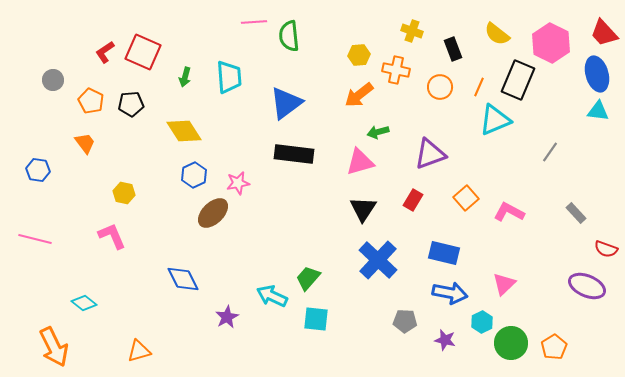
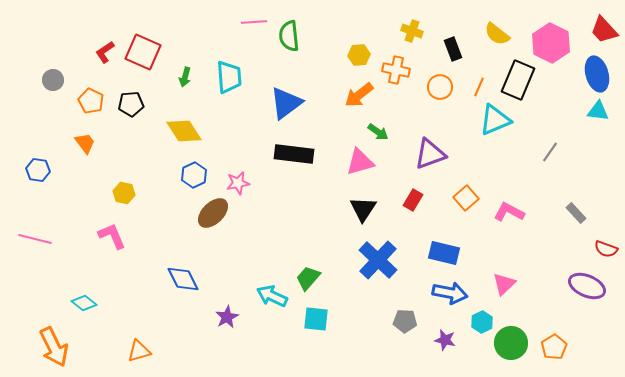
red trapezoid at (604, 33): moved 3 px up
green arrow at (378, 132): rotated 130 degrees counterclockwise
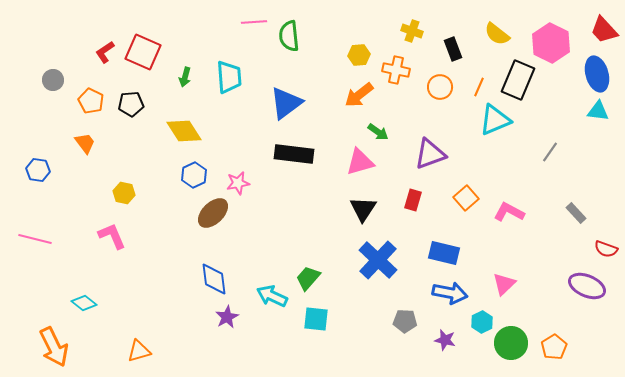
red rectangle at (413, 200): rotated 15 degrees counterclockwise
blue diamond at (183, 279): moved 31 px right; rotated 20 degrees clockwise
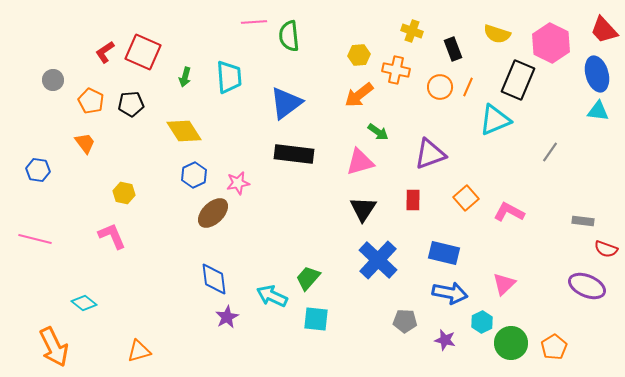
yellow semicircle at (497, 34): rotated 20 degrees counterclockwise
orange line at (479, 87): moved 11 px left
red rectangle at (413, 200): rotated 15 degrees counterclockwise
gray rectangle at (576, 213): moved 7 px right, 8 px down; rotated 40 degrees counterclockwise
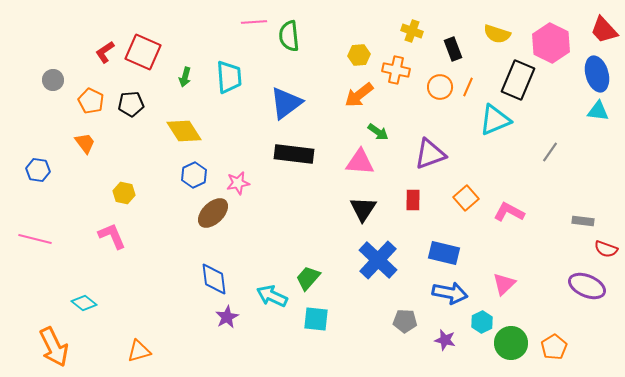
pink triangle at (360, 162): rotated 20 degrees clockwise
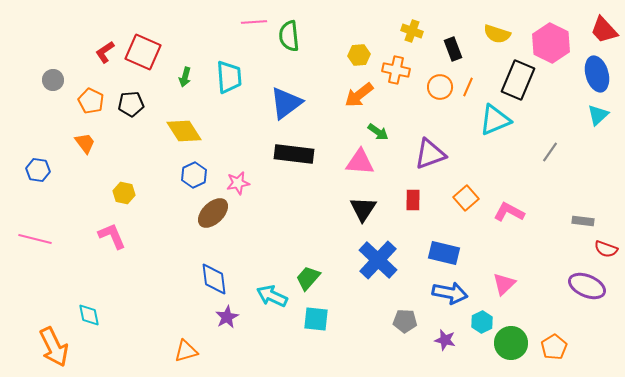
cyan triangle at (598, 111): moved 4 px down; rotated 50 degrees counterclockwise
cyan diamond at (84, 303): moved 5 px right, 12 px down; rotated 40 degrees clockwise
orange triangle at (139, 351): moved 47 px right
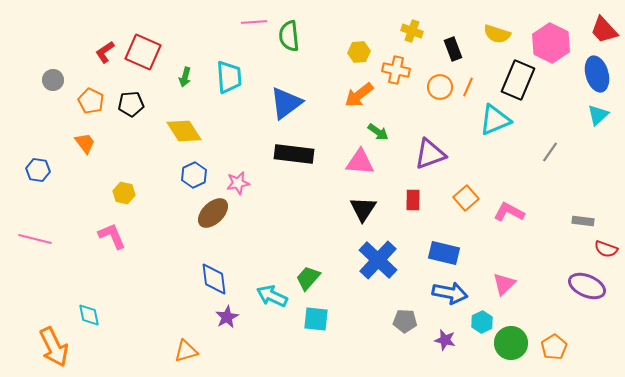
yellow hexagon at (359, 55): moved 3 px up
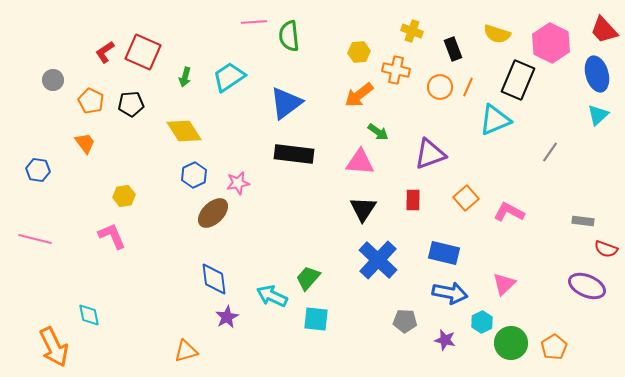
cyan trapezoid at (229, 77): rotated 120 degrees counterclockwise
yellow hexagon at (124, 193): moved 3 px down; rotated 20 degrees counterclockwise
